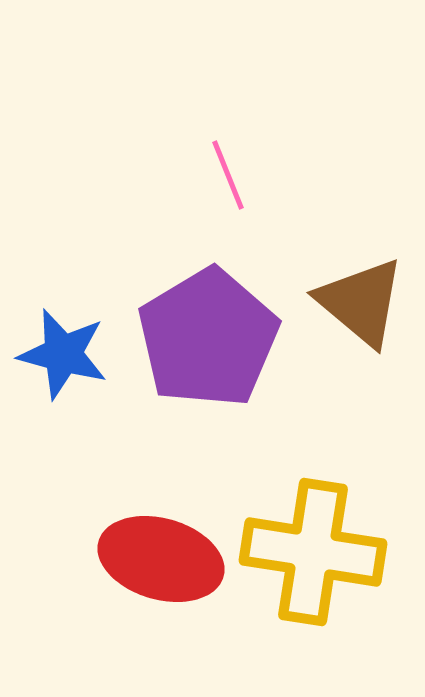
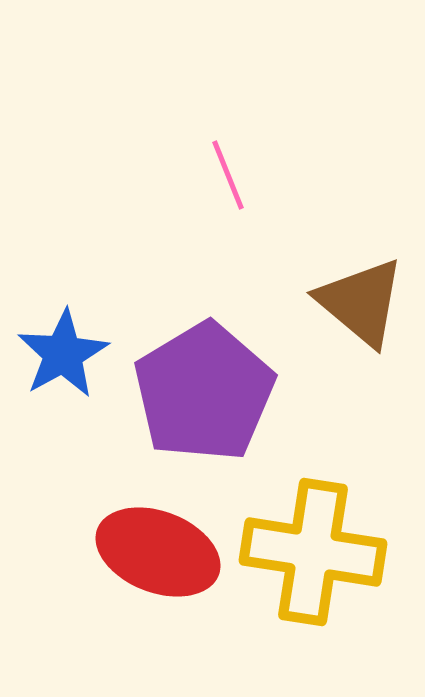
purple pentagon: moved 4 px left, 54 px down
blue star: rotated 28 degrees clockwise
red ellipse: moved 3 px left, 7 px up; rotated 5 degrees clockwise
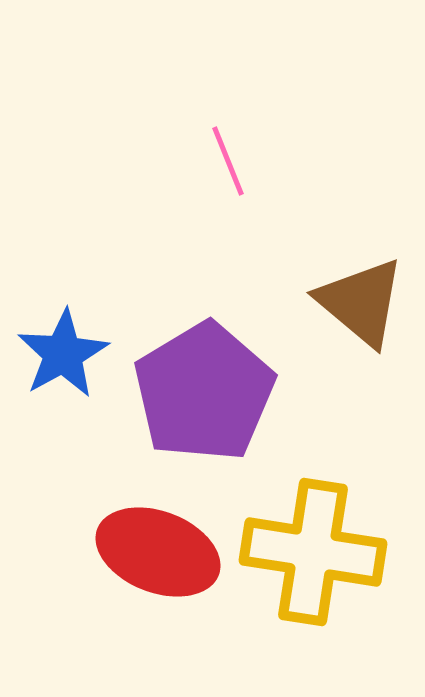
pink line: moved 14 px up
